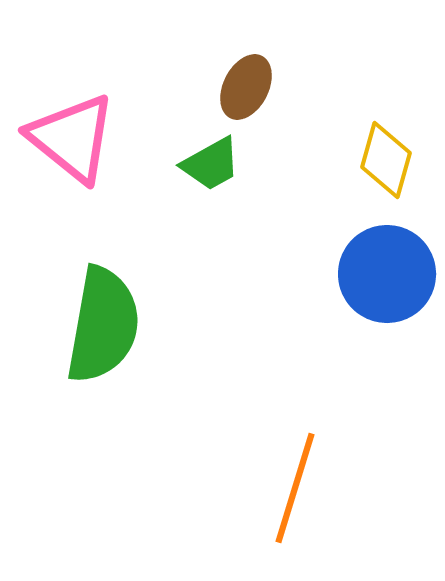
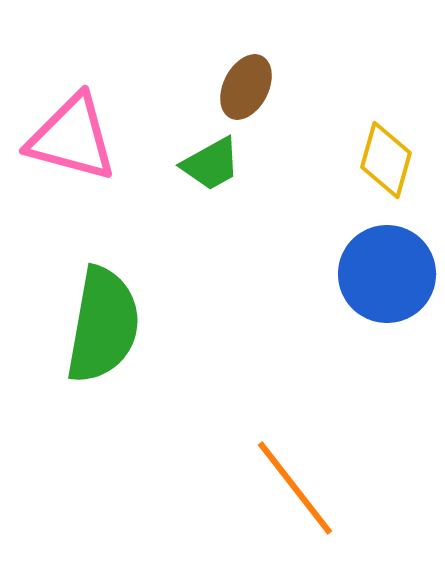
pink triangle: rotated 24 degrees counterclockwise
orange line: rotated 55 degrees counterclockwise
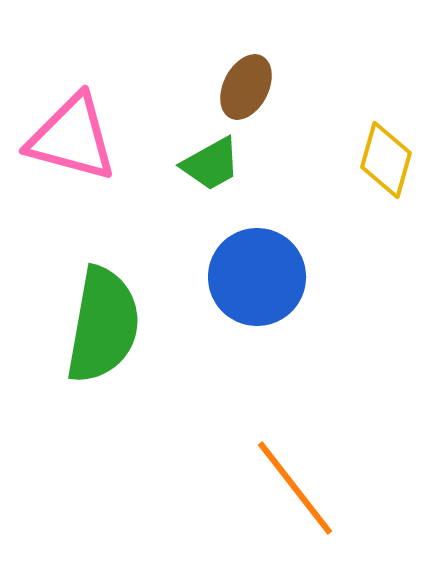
blue circle: moved 130 px left, 3 px down
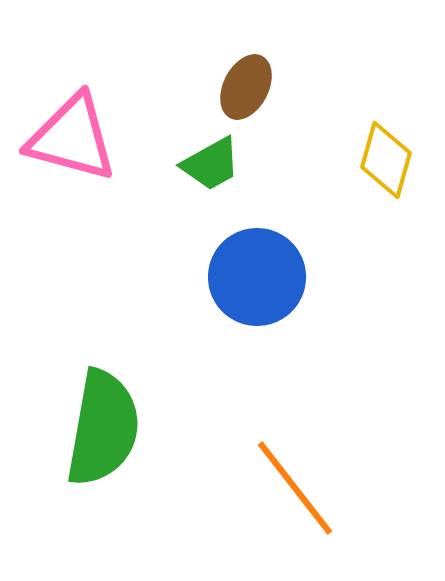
green semicircle: moved 103 px down
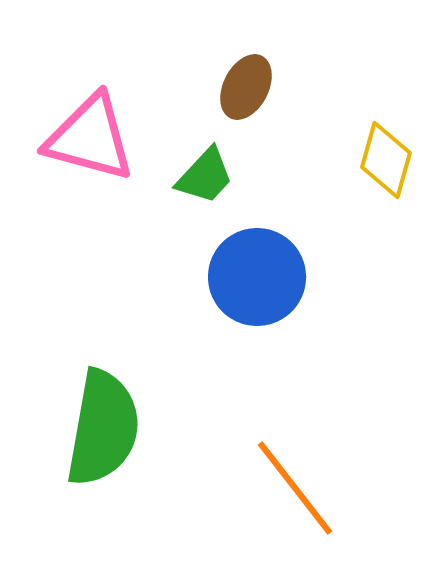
pink triangle: moved 18 px right
green trapezoid: moved 6 px left, 12 px down; rotated 18 degrees counterclockwise
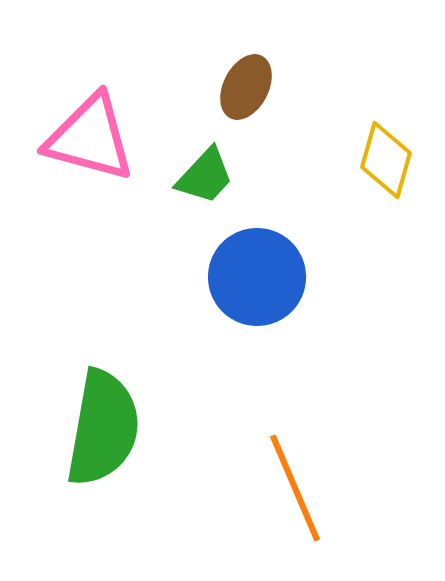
orange line: rotated 15 degrees clockwise
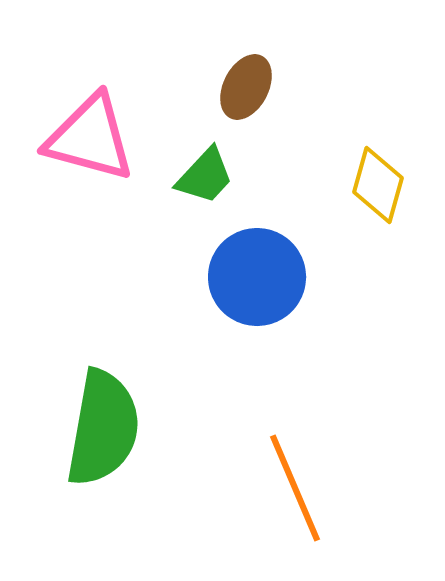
yellow diamond: moved 8 px left, 25 px down
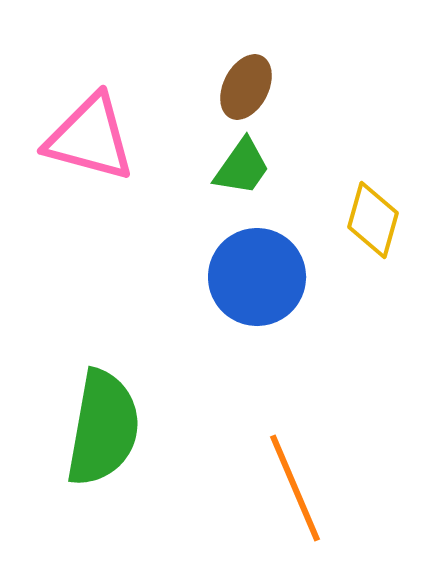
green trapezoid: moved 37 px right, 9 px up; rotated 8 degrees counterclockwise
yellow diamond: moved 5 px left, 35 px down
